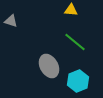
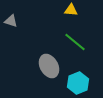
cyan hexagon: moved 2 px down
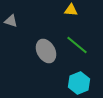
green line: moved 2 px right, 3 px down
gray ellipse: moved 3 px left, 15 px up
cyan hexagon: moved 1 px right
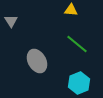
gray triangle: rotated 40 degrees clockwise
green line: moved 1 px up
gray ellipse: moved 9 px left, 10 px down
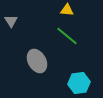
yellow triangle: moved 4 px left
green line: moved 10 px left, 8 px up
cyan hexagon: rotated 15 degrees clockwise
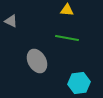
gray triangle: rotated 32 degrees counterclockwise
green line: moved 2 px down; rotated 30 degrees counterclockwise
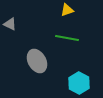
yellow triangle: rotated 24 degrees counterclockwise
gray triangle: moved 1 px left, 3 px down
cyan hexagon: rotated 25 degrees counterclockwise
